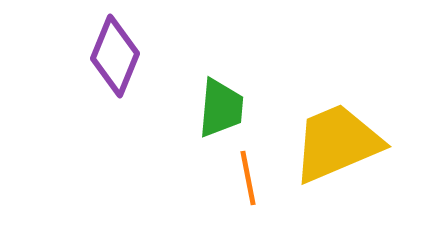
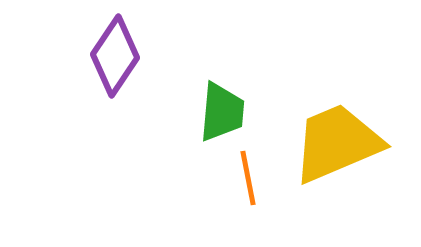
purple diamond: rotated 12 degrees clockwise
green trapezoid: moved 1 px right, 4 px down
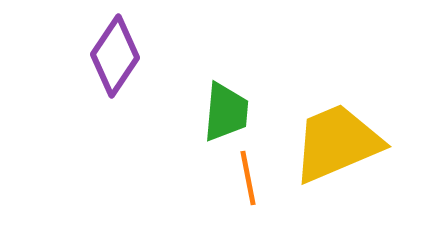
green trapezoid: moved 4 px right
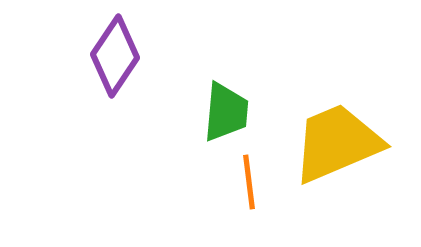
orange line: moved 1 px right, 4 px down; rotated 4 degrees clockwise
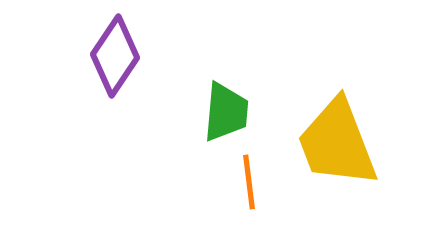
yellow trapezoid: rotated 88 degrees counterclockwise
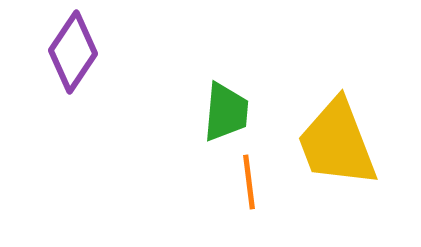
purple diamond: moved 42 px left, 4 px up
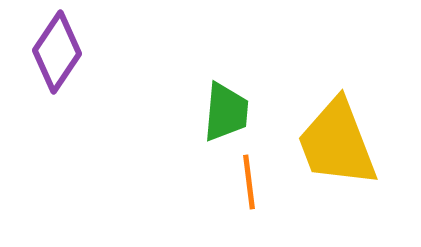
purple diamond: moved 16 px left
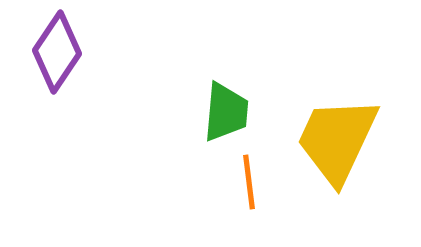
yellow trapezoid: moved 3 px up; rotated 46 degrees clockwise
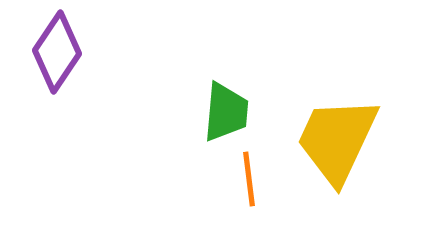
orange line: moved 3 px up
